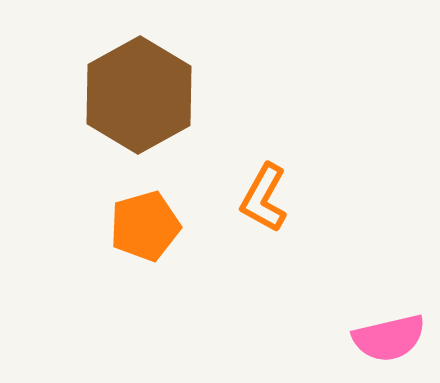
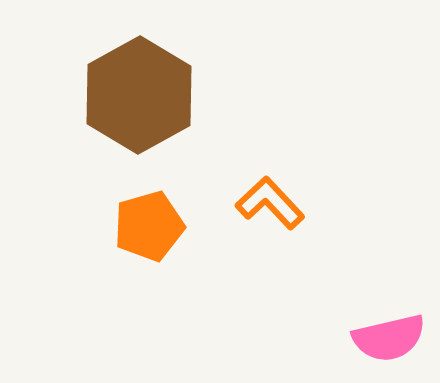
orange L-shape: moved 6 px right, 5 px down; rotated 108 degrees clockwise
orange pentagon: moved 4 px right
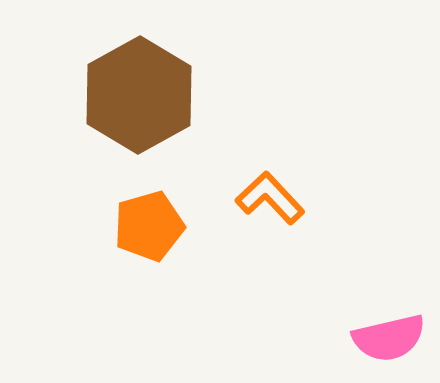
orange L-shape: moved 5 px up
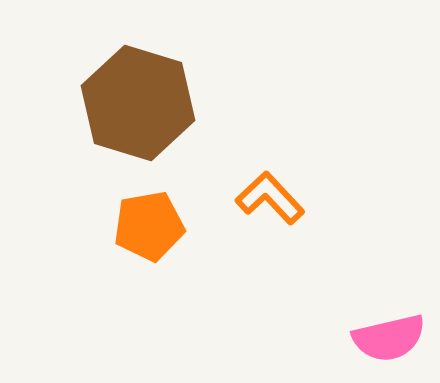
brown hexagon: moved 1 px left, 8 px down; rotated 14 degrees counterclockwise
orange pentagon: rotated 6 degrees clockwise
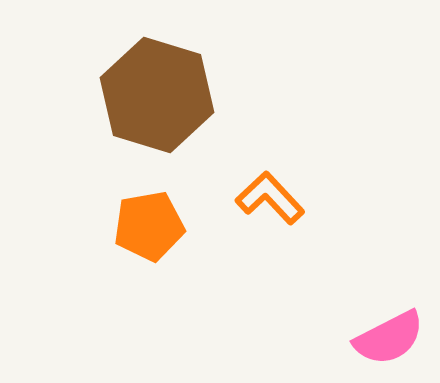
brown hexagon: moved 19 px right, 8 px up
pink semicircle: rotated 14 degrees counterclockwise
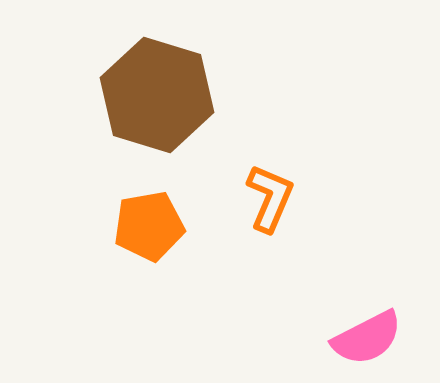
orange L-shape: rotated 66 degrees clockwise
pink semicircle: moved 22 px left
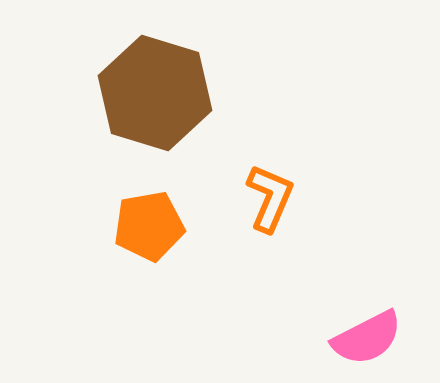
brown hexagon: moved 2 px left, 2 px up
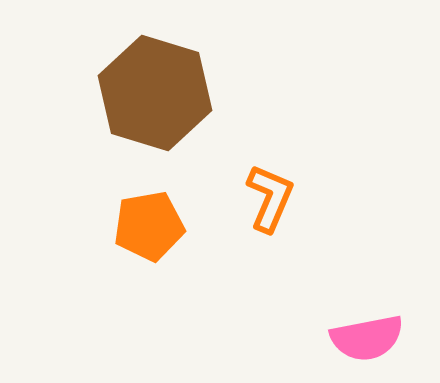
pink semicircle: rotated 16 degrees clockwise
